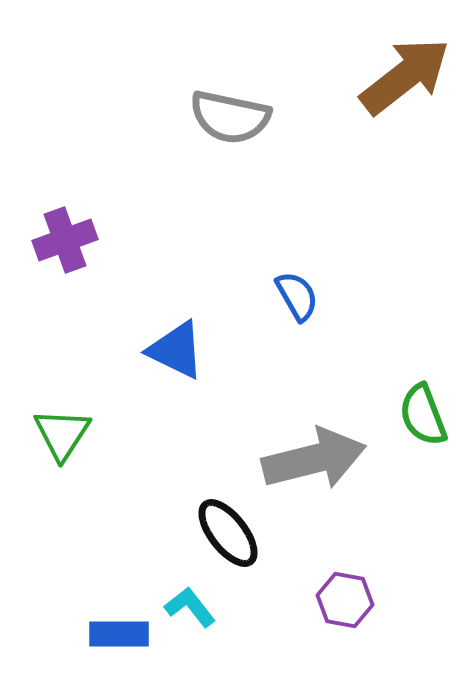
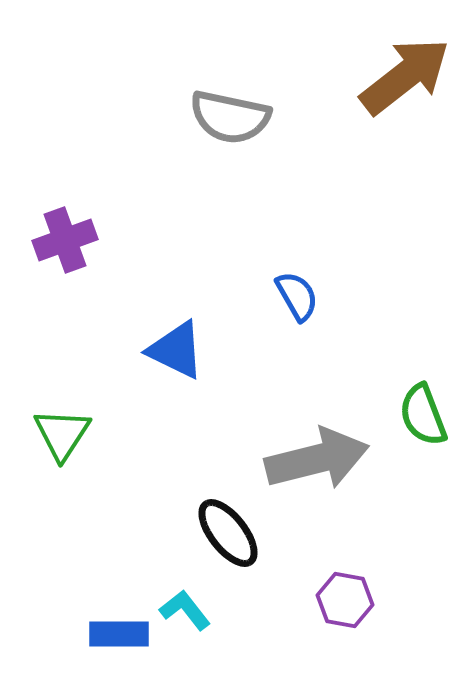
gray arrow: moved 3 px right
cyan L-shape: moved 5 px left, 3 px down
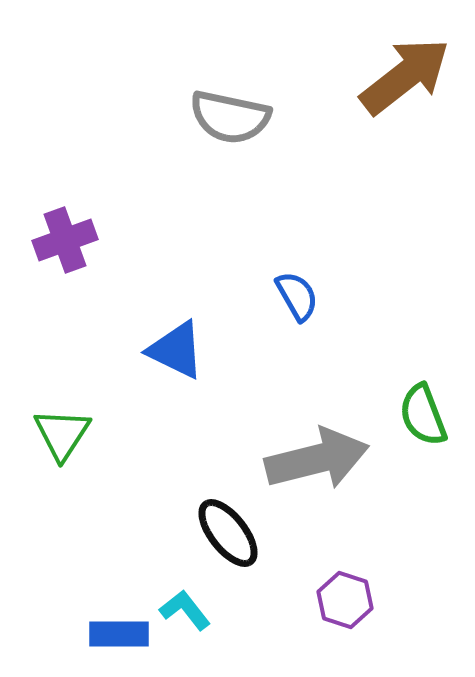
purple hexagon: rotated 8 degrees clockwise
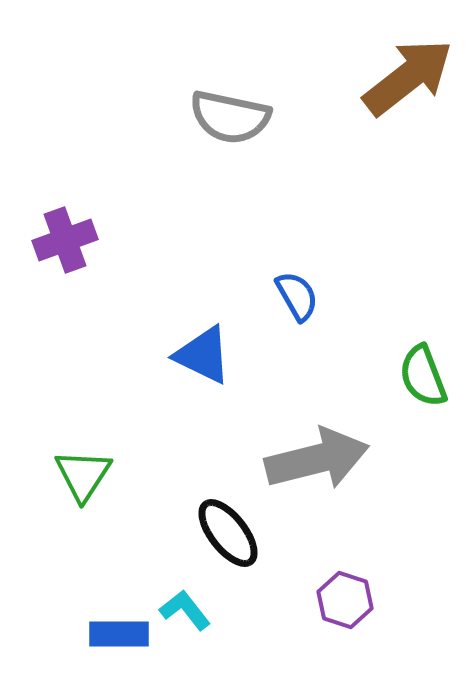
brown arrow: moved 3 px right, 1 px down
blue triangle: moved 27 px right, 5 px down
green semicircle: moved 39 px up
green triangle: moved 21 px right, 41 px down
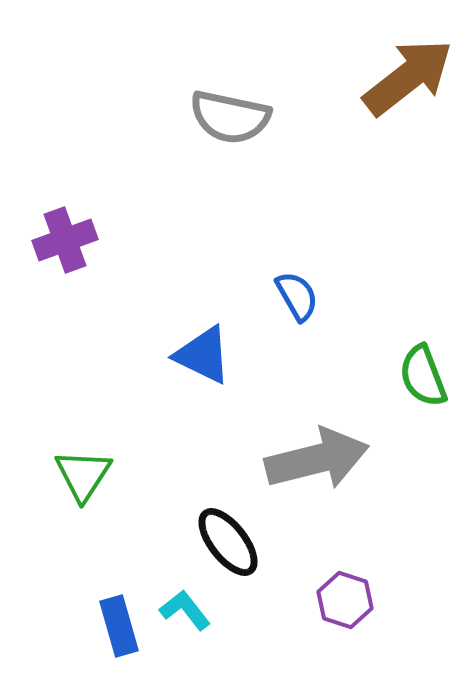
black ellipse: moved 9 px down
blue rectangle: moved 8 px up; rotated 74 degrees clockwise
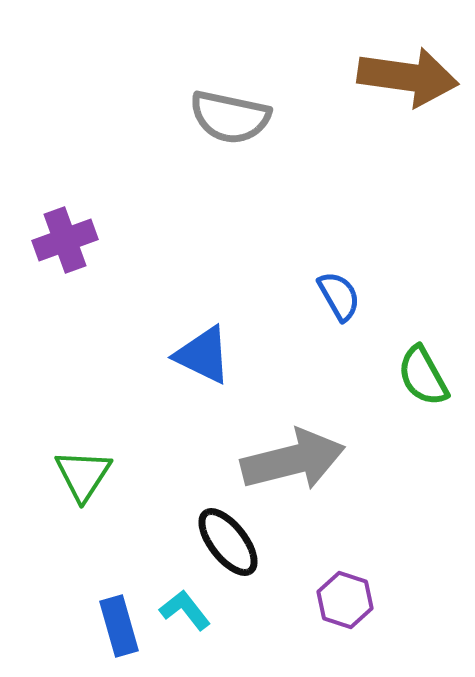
brown arrow: rotated 46 degrees clockwise
blue semicircle: moved 42 px right
green semicircle: rotated 8 degrees counterclockwise
gray arrow: moved 24 px left, 1 px down
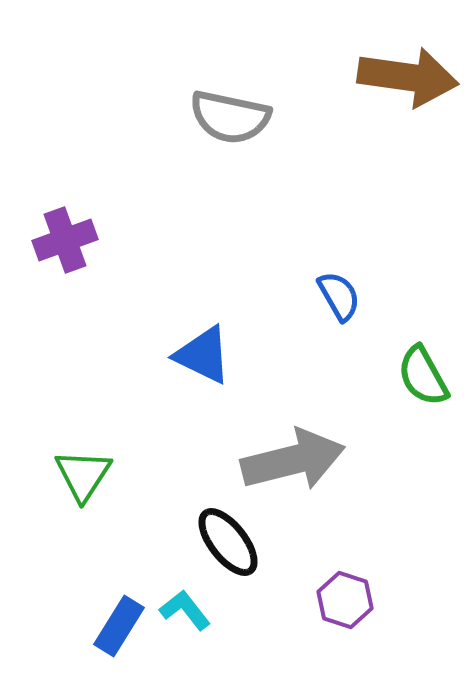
blue rectangle: rotated 48 degrees clockwise
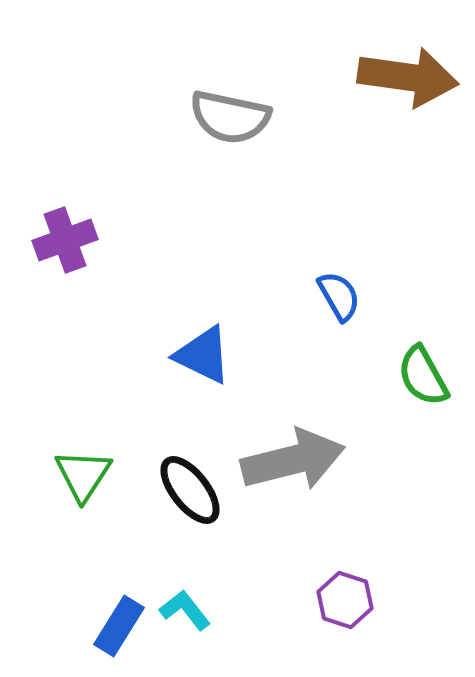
black ellipse: moved 38 px left, 52 px up
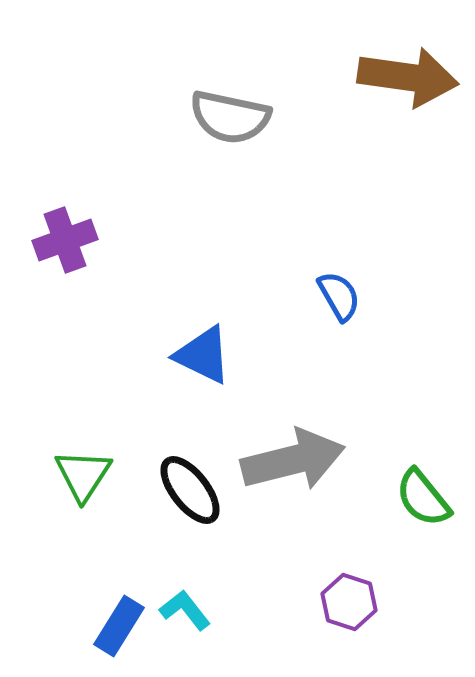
green semicircle: moved 122 px down; rotated 10 degrees counterclockwise
purple hexagon: moved 4 px right, 2 px down
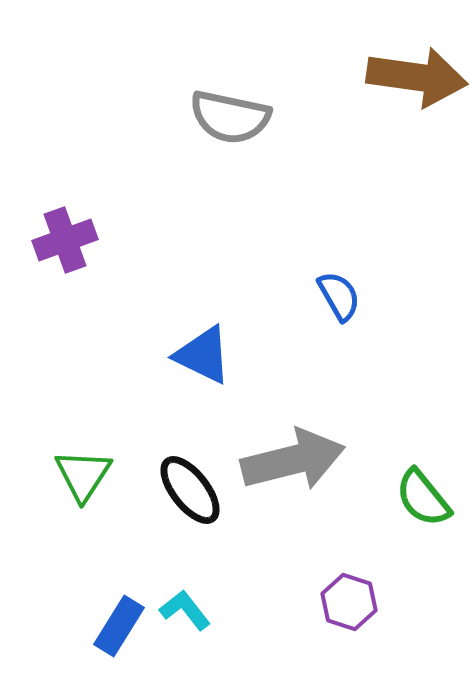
brown arrow: moved 9 px right
